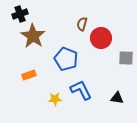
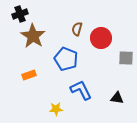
brown semicircle: moved 5 px left, 5 px down
yellow star: moved 1 px right, 10 px down
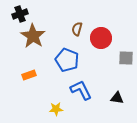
blue pentagon: moved 1 px right, 1 px down
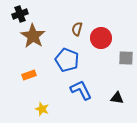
yellow star: moved 14 px left; rotated 24 degrees clockwise
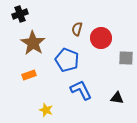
brown star: moved 7 px down
yellow star: moved 4 px right, 1 px down
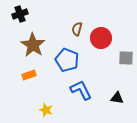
brown star: moved 2 px down
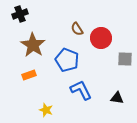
brown semicircle: rotated 48 degrees counterclockwise
gray square: moved 1 px left, 1 px down
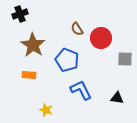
orange rectangle: rotated 24 degrees clockwise
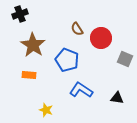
gray square: rotated 21 degrees clockwise
blue L-shape: rotated 30 degrees counterclockwise
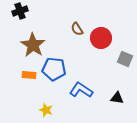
black cross: moved 3 px up
blue pentagon: moved 13 px left, 9 px down; rotated 15 degrees counterclockwise
